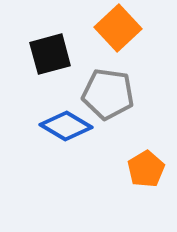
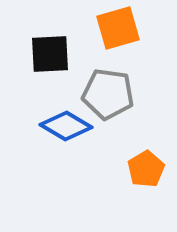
orange square: rotated 27 degrees clockwise
black square: rotated 12 degrees clockwise
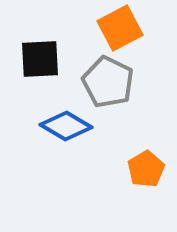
orange square: moved 2 px right; rotated 12 degrees counterclockwise
black square: moved 10 px left, 5 px down
gray pentagon: moved 12 px up; rotated 18 degrees clockwise
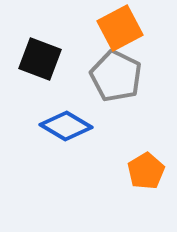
black square: rotated 24 degrees clockwise
gray pentagon: moved 8 px right, 6 px up
orange pentagon: moved 2 px down
